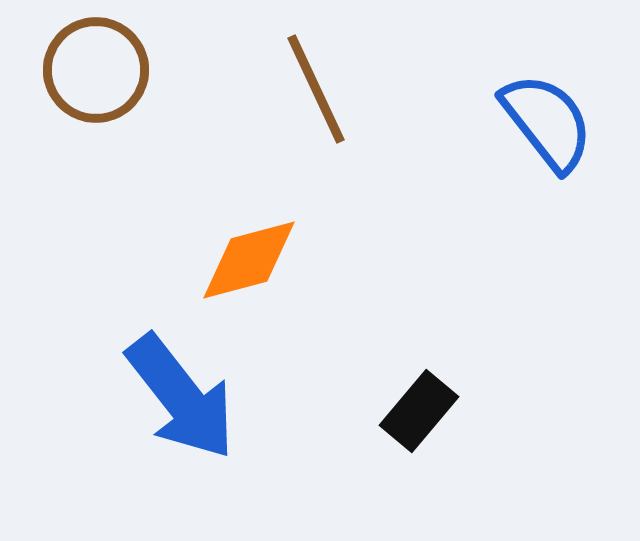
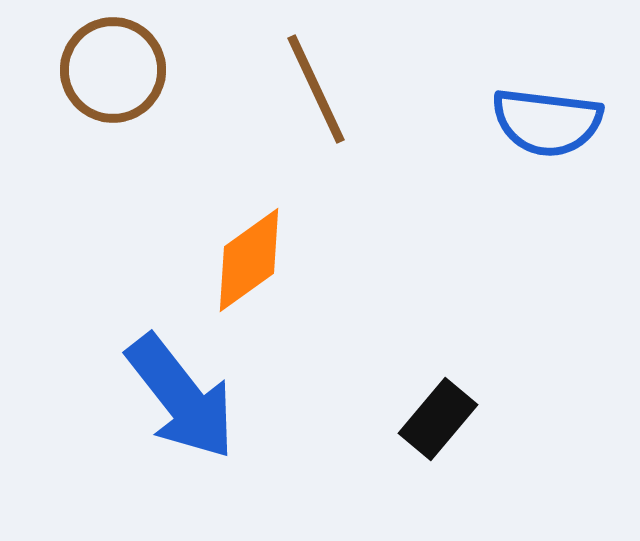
brown circle: moved 17 px right
blue semicircle: rotated 135 degrees clockwise
orange diamond: rotated 21 degrees counterclockwise
black rectangle: moved 19 px right, 8 px down
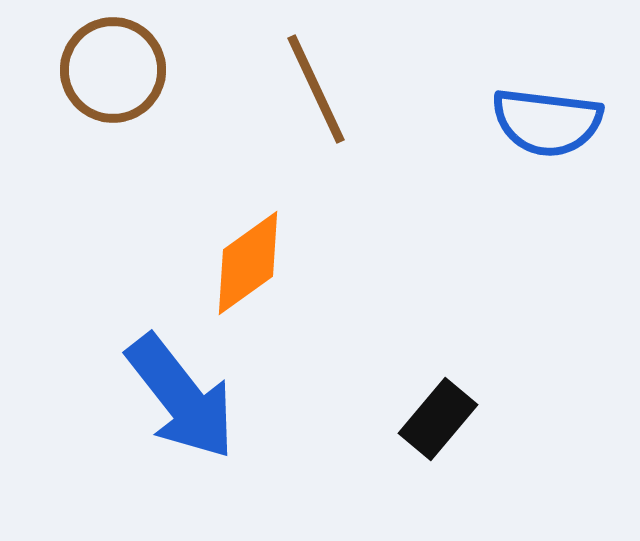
orange diamond: moved 1 px left, 3 px down
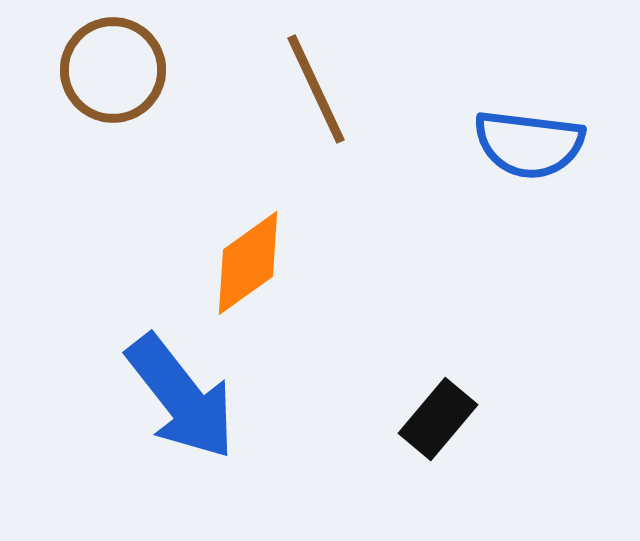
blue semicircle: moved 18 px left, 22 px down
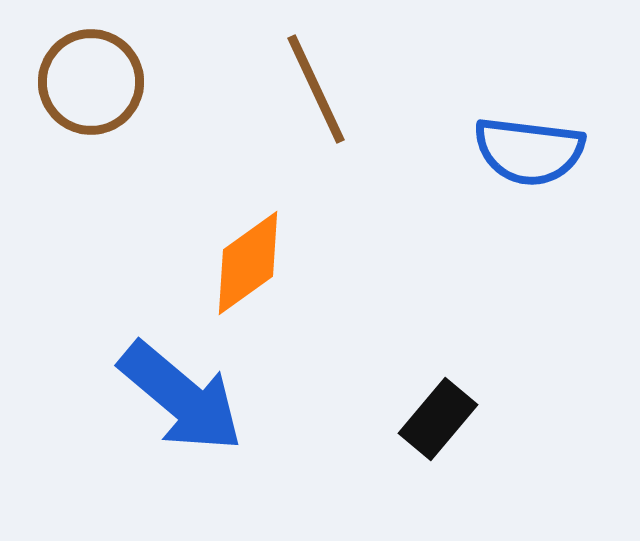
brown circle: moved 22 px left, 12 px down
blue semicircle: moved 7 px down
blue arrow: rotated 12 degrees counterclockwise
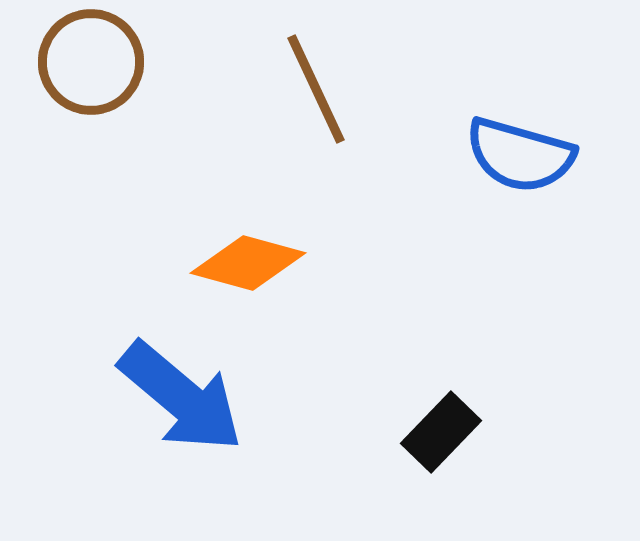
brown circle: moved 20 px up
blue semicircle: moved 9 px left, 4 px down; rotated 9 degrees clockwise
orange diamond: rotated 51 degrees clockwise
black rectangle: moved 3 px right, 13 px down; rotated 4 degrees clockwise
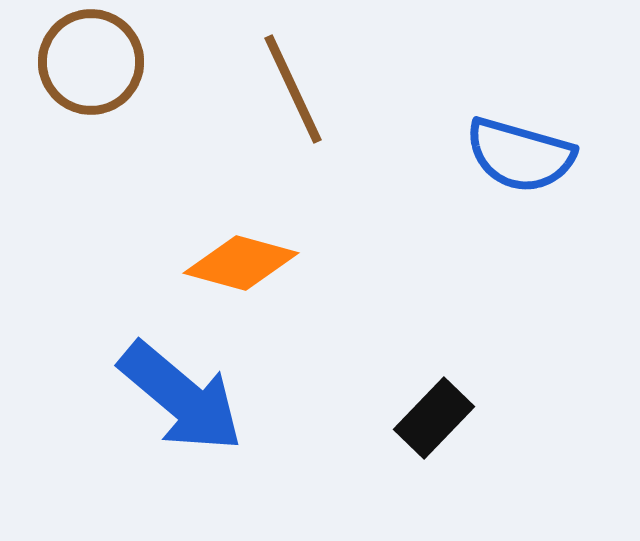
brown line: moved 23 px left
orange diamond: moved 7 px left
black rectangle: moved 7 px left, 14 px up
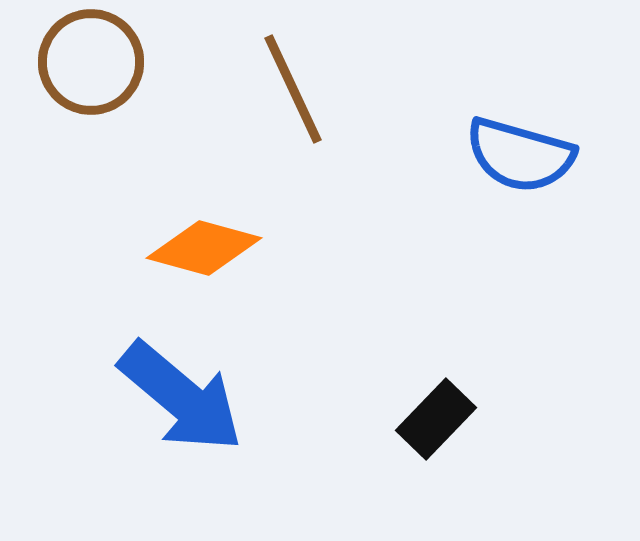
orange diamond: moved 37 px left, 15 px up
black rectangle: moved 2 px right, 1 px down
